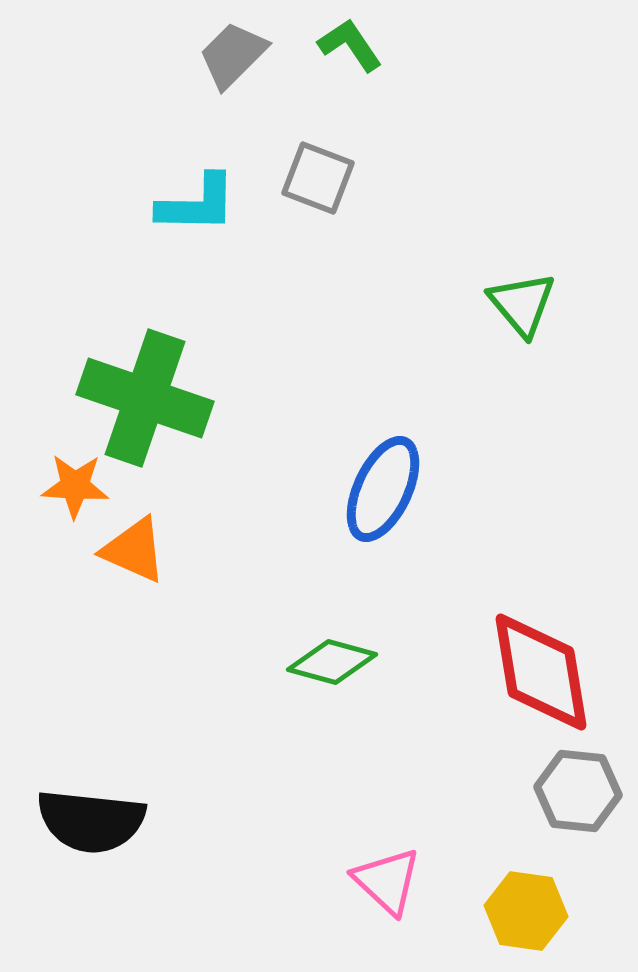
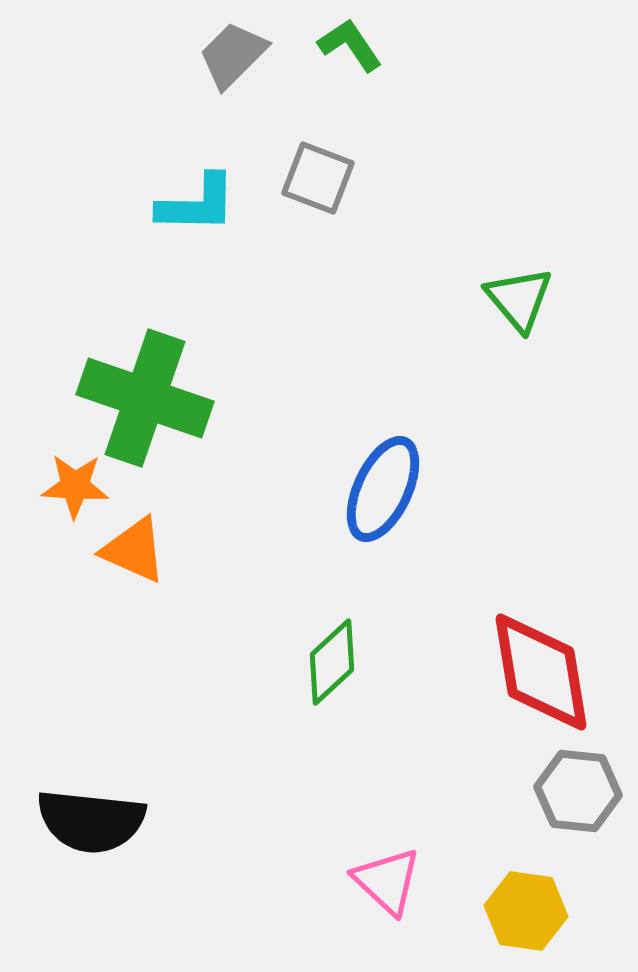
green triangle: moved 3 px left, 5 px up
green diamond: rotated 58 degrees counterclockwise
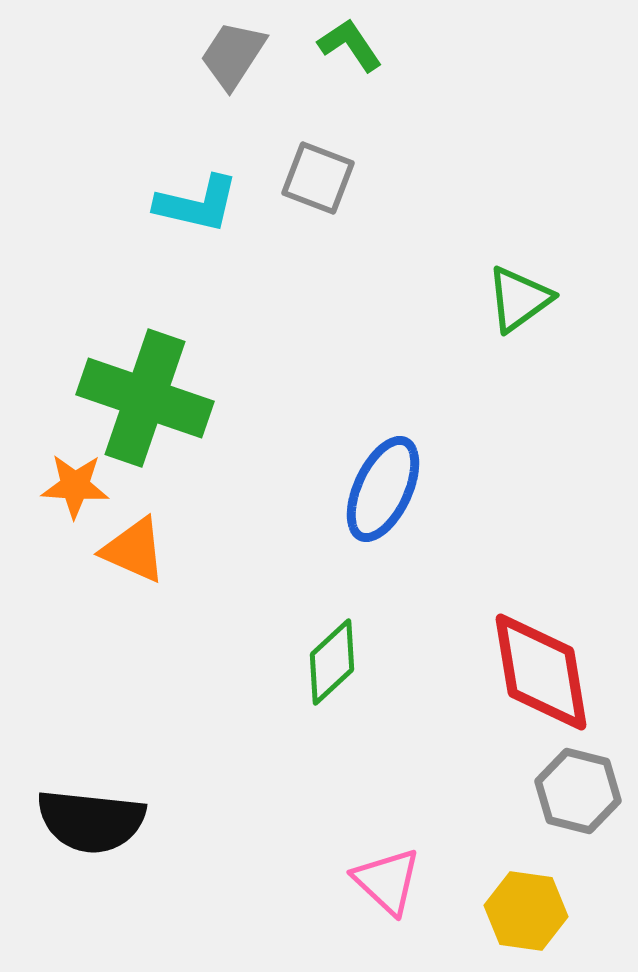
gray trapezoid: rotated 12 degrees counterclockwise
cyan L-shape: rotated 12 degrees clockwise
green triangle: rotated 34 degrees clockwise
gray hexagon: rotated 8 degrees clockwise
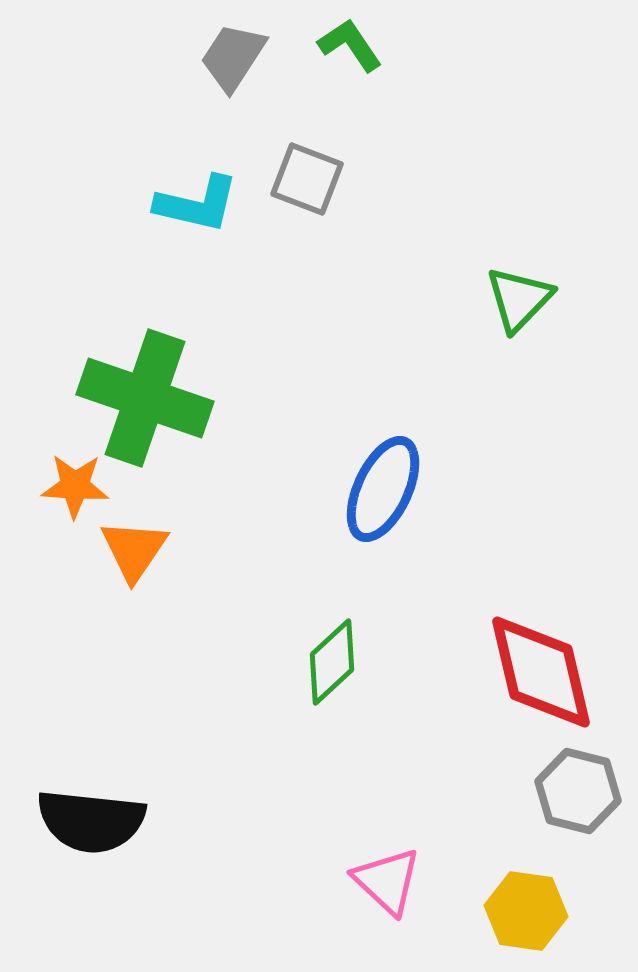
gray trapezoid: moved 2 px down
gray square: moved 11 px left, 1 px down
green triangle: rotated 10 degrees counterclockwise
orange triangle: rotated 40 degrees clockwise
red diamond: rotated 4 degrees counterclockwise
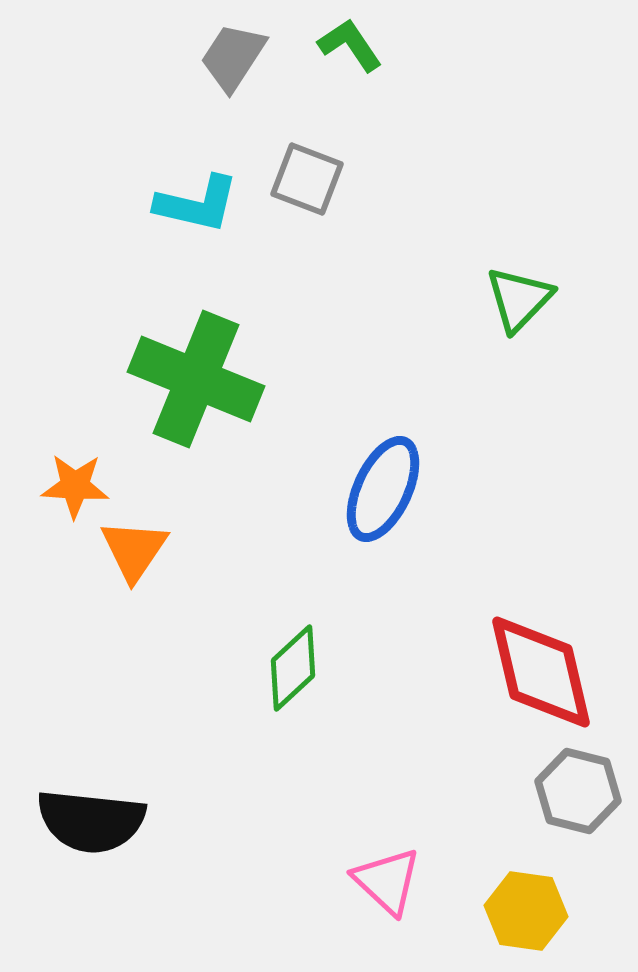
green cross: moved 51 px right, 19 px up; rotated 3 degrees clockwise
green diamond: moved 39 px left, 6 px down
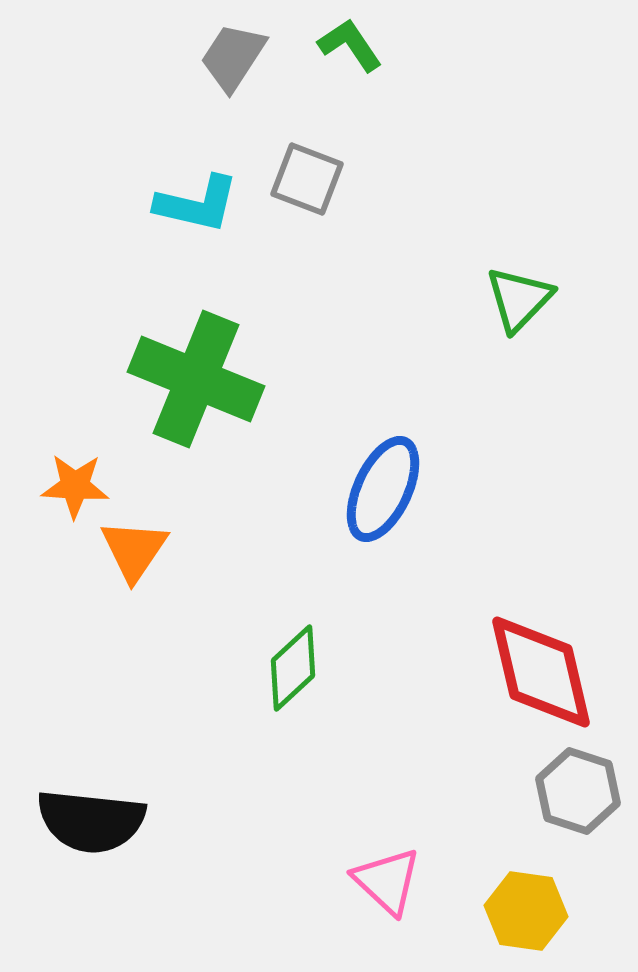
gray hexagon: rotated 4 degrees clockwise
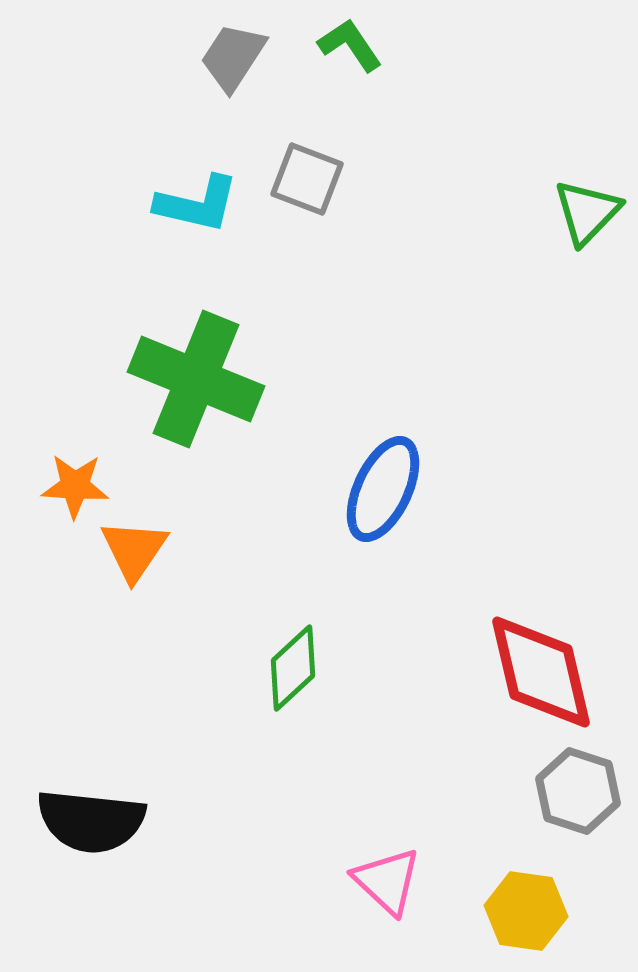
green triangle: moved 68 px right, 87 px up
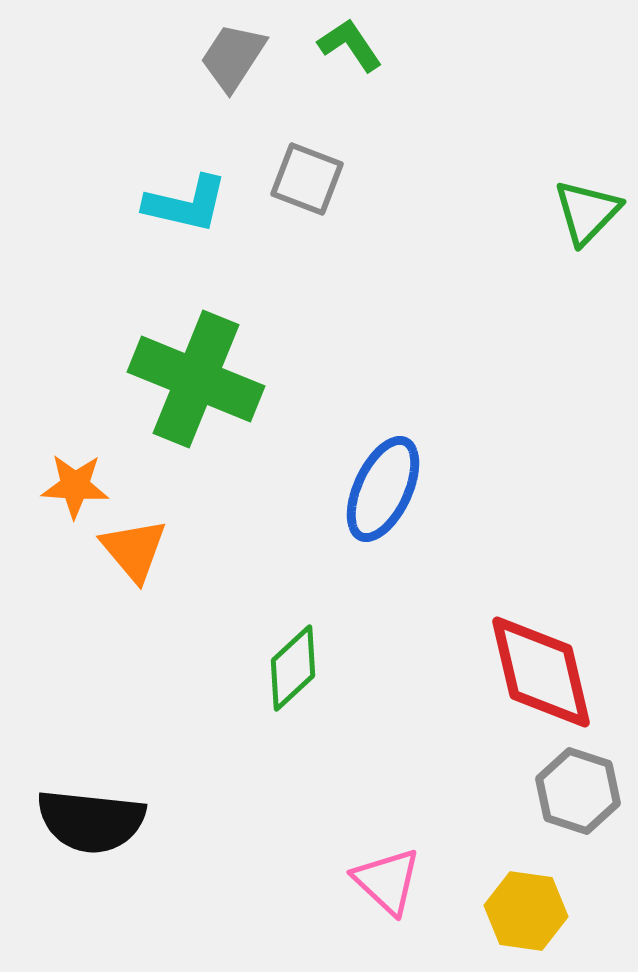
cyan L-shape: moved 11 px left
orange triangle: rotated 14 degrees counterclockwise
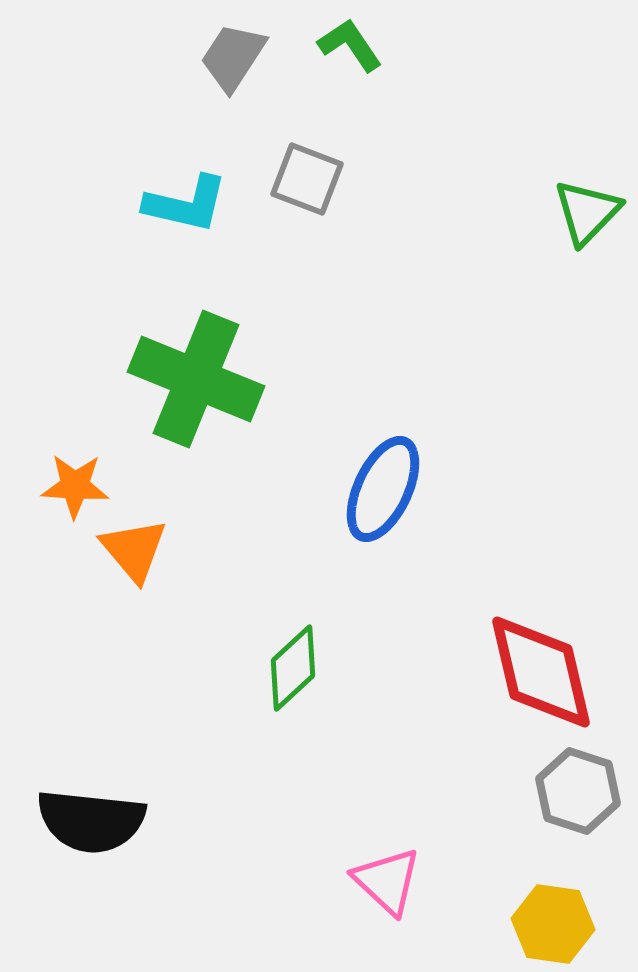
yellow hexagon: moved 27 px right, 13 px down
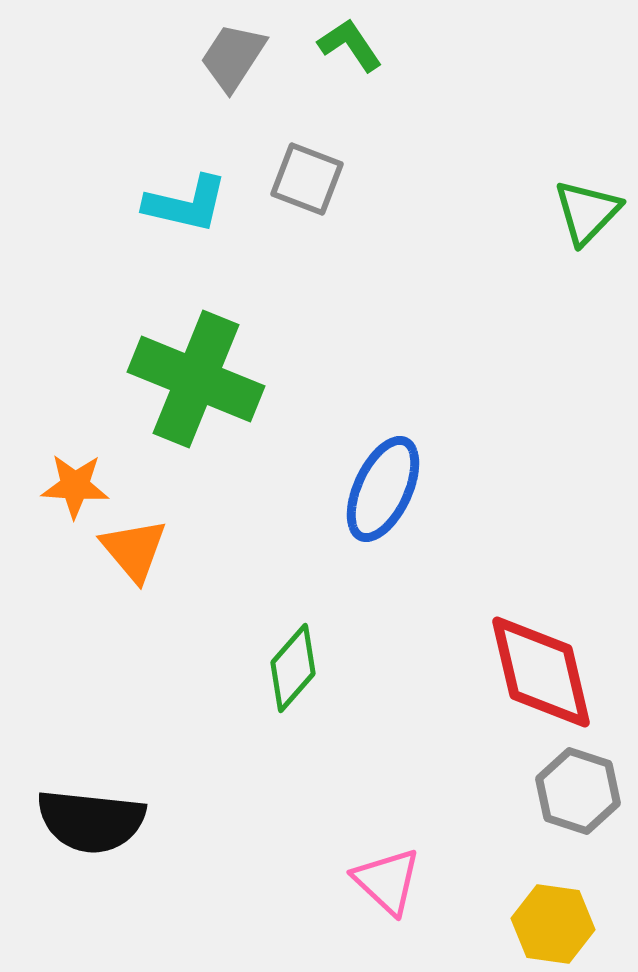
green diamond: rotated 6 degrees counterclockwise
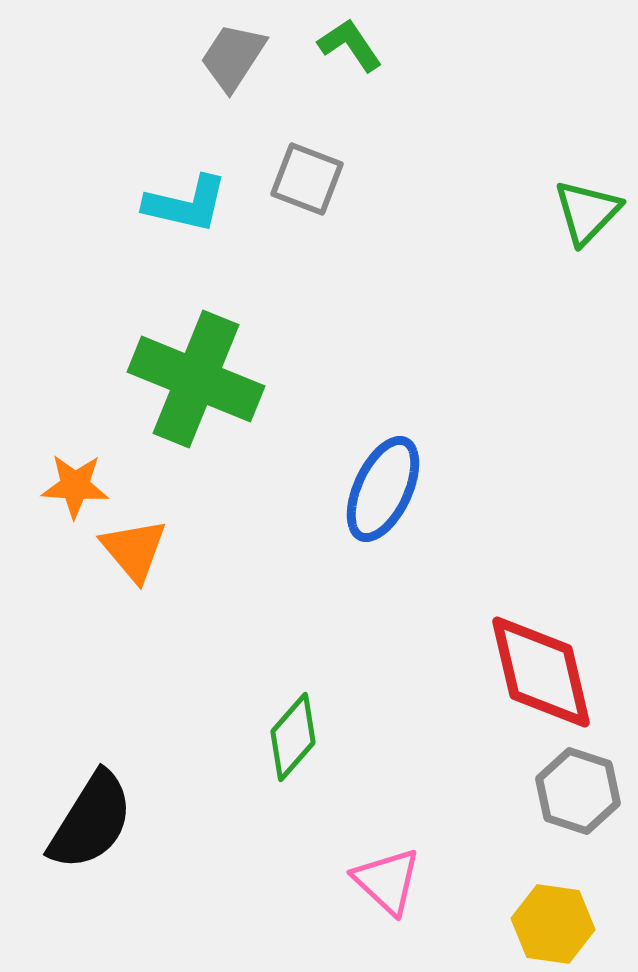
green diamond: moved 69 px down
black semicircle: rotated 64 degrees counterclockwise
